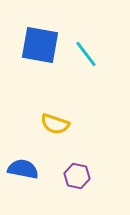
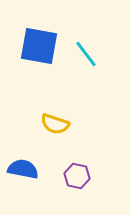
blue square: moved 1 px left, 1 px down
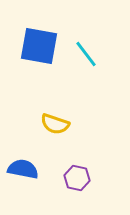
purple hexagon: moved 2 px down
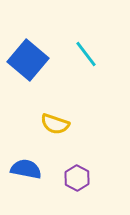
blue square: moved 11 px left, 14 px down; rotated 30 degrees clockwise
blue semicircle: moved 3 px right
purple hexagon: rotated 15 degrees clockwise
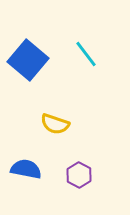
purple hexagon: moved 2 px right, 3 px up
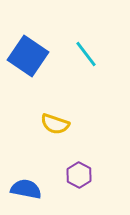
blue square: moved 4 px up; rotated 6 degrees counterclockwise
blue semicircle: moved 20 px down
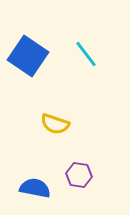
purple hexagon: rotated 20 degrees counterclockwise
blue semicircle: moved 9 px right, 1 px up
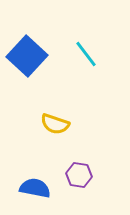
blue square: moved 1 px left; rotated 9 degrees clockwise
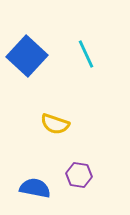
cyan line: rotated 12 degrees clockwise
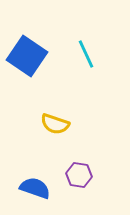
blue square: rotated 9 degrees counterclockwise
blue semicircle: rotated 8 degrees clockwise
